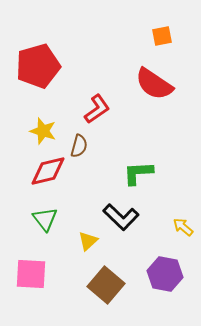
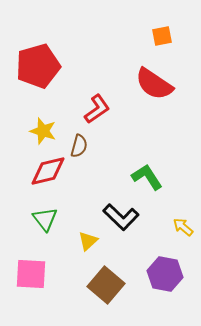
green L-shape: moved 9 px right, 4 px down; rotated 60 degrees clockwise
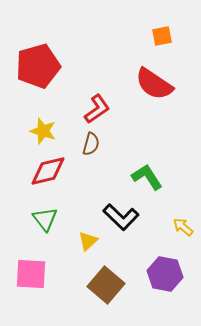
brown semicircle: moved 12 px right, 2 px up
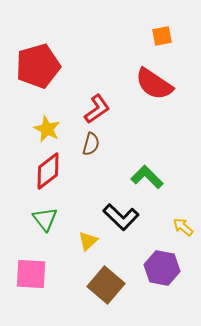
yellow star: moved 4 px right, 2 px up; rotated 8 degrees clockwise
red diamond: rotated 24 degrees counterclockwise
green L-shape: rotated 12 degrees counterclockwise
purple hexagon: moved 3 px left, 6 px up
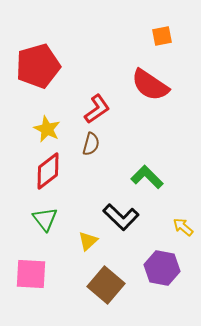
red semicircle: moved 4 px left, 1 px down
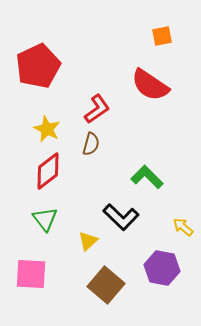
red pentagon: rotated 9 degrees counterclockwise
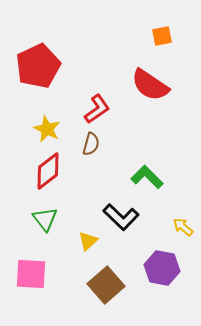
brown square: rotated 9 degrees clockwise
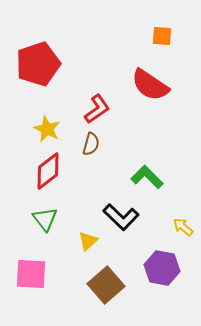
orange square: rotated 15 degrees clockwise
red pentagon: moved 2 px up; rotated 6 degrees clockwise
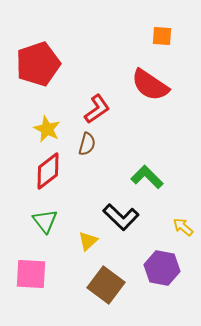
brown semicircle: moved 4 px left
green triangle: moved 2 px down
brown square: rotated 12 degrees counterclockwise
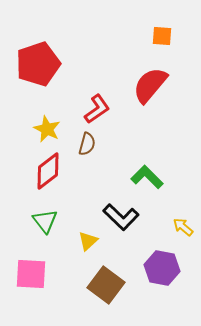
red semicircle: rotated 96 degrees clockwise
